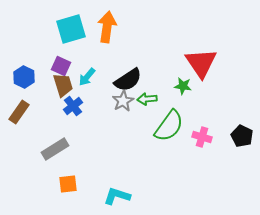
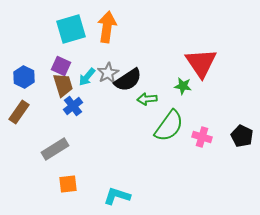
gray star: moved 15 px left, 28 px up
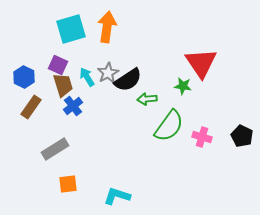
purple square: moved 3 px left, 1 px up
cyan arrow: rotated 108 degrees clockwise
brown rectangle: moved 12 px right, 5 px up
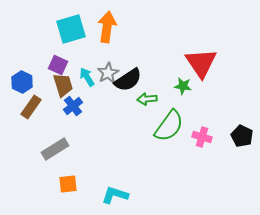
blue hexagon: moved 2 px left, 5 px down
cyan L-shape: moved 2 px left, 1 px up
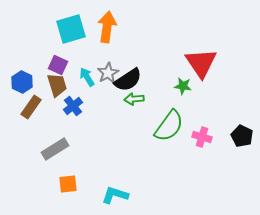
brown trapezoid: moved 6 px left
green arrow: moved 13 px left
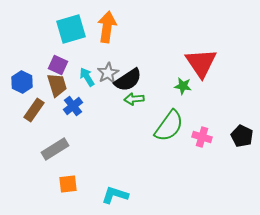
brown rectangle: moved 3 px right, 3 px down
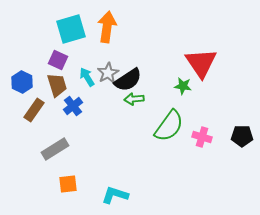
purple square: moved 5 px up
black pentagon: rotated 25 degrees counterclockwise
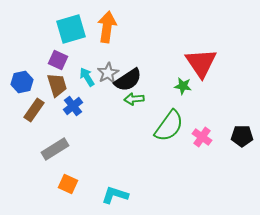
blue hexagon: rotated 20 degrees clockwise
pink cross: rotated 18 degrees clockwise
orange square: rotated 30 degrees clockwise
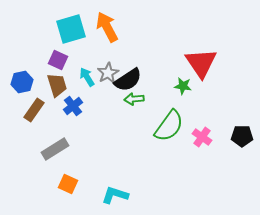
orange arrow: rotated 36 degrees counterclockwise
